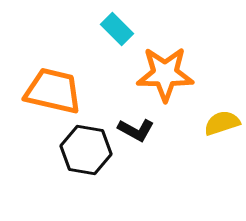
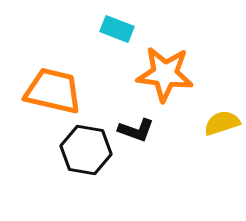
cyan rectangle: rotated 24 degrees counterclockwise
orange star: rotated 6 degrees clockwise
black L-shape: rotated 9 degrees counterclockwise
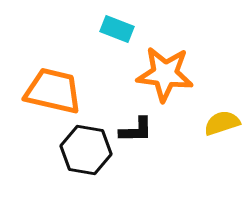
black L-shape: rotated 21 degrees counterclockwise
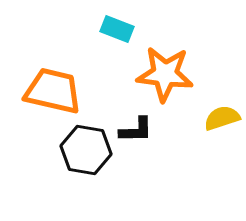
yellow semicircle: moved 5 px up
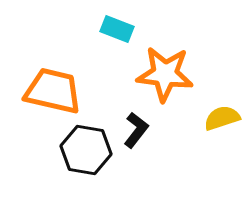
black L-shape: rotated 51 degrees counterclockwise
